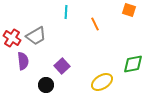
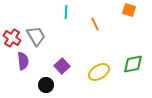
gray trapezoid: rotated 90 degrees counterclockwise
yellow ellipse: moved 3 px left, 10 px up
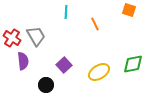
purple square: moved 2 px right, 1 px up
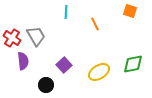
orange square: moved 1 px right, 1 px down
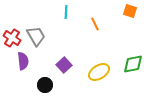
black circle: moved 1 px left
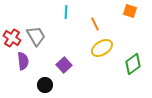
green diamond: rotated 25 degrees counterclockwise
yellow ellipse: moved 3 px right, 24 px up
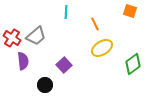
gray trapezoid: rotated 80 degrees clockwise
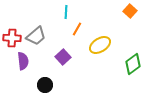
orange square: rotated 24 degrees clockwise
orange line: moved 18 px left, 5 px down; rotated 56 degrees clockwise
red cross: rotated 30 degrees counterclockwise
yellow ellipse: moved 2 px left, 3 px up
purple square: moved 1 px left, 8 px up
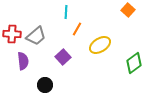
orange square: moved 2 px left, 1 px up
red cross: moved 4 px up
green diamond: moved 1 px right, 1 px up
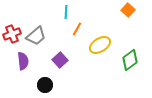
red cross: rotated 24 degrees counterclockwise
purple square: moved 3 px left, 3 px down
green diamond: moved 4 px left, 3 px up
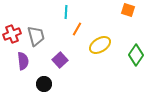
orange square: rotated 24 degrees counterclockwise
gray trapezoid: rotated 65 degrees counterclockwise
green diamond: moved 6 px right, 5 px up; rotated 20 degrees counterclockwise
black circle: moved 1 px left, 1 px up
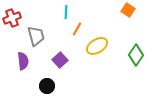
orange square: rotated 16 degrees clockwise
red cross: moved 16 px up
yellow ellipse: moved 3 px left, 1 px down
black circle: moved 3 px right, 2 px down
